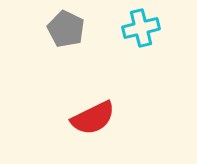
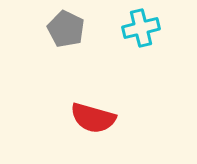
red semicircle: rotated 42 degrees clockwise
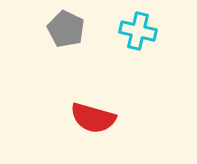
cyan cross: moved 3 px left, 3 px down; rotated 27 degrees clockwise
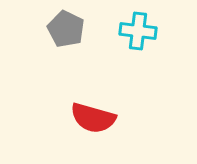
cyan cross: rotated 6 degrees counterclockwise
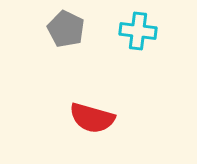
red semicircle: moved 1 px left
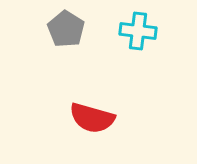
gray pentagon: rotated 6 degrees clockwise
